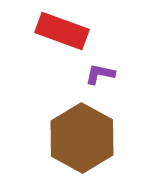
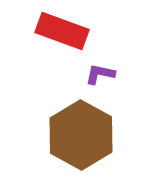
brown hexagon: moved 1 px left, 3 px up
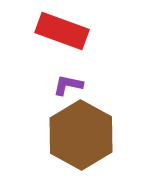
purple L-shape: moved 32 px left, 11 px down
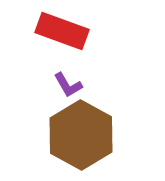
purple L-shape: rotated 132 degrees counterclockwise
